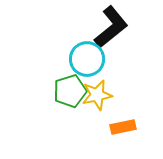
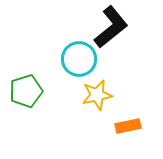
cyan circle: moved 8 px left
green pentagon: moved 44 px left
orange rectangle: moved 5 px right, 1 px up
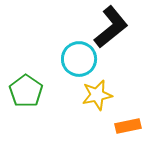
green pentagon: rotated 20 degrees counterclockwise
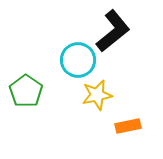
black L-shape: moved 2 px right, 4 px down
cyan circle: moved 1 px left, 1 px down
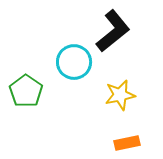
cyan circle: moved 4 px left, 2 px down
yellow star: moved 23 px right
orange rectangle: moved 1 px left, 17 px down
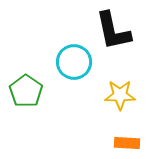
black L-shape: rotated 117 degrees clockwise
yellow star: rotated 12 degrees clockwise
orange rectangle: rotated 15 degrees clockwise
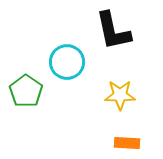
cyan circle: moved 7 px left
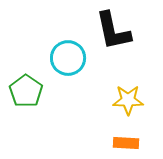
cyan circle: moved 1 px right, 4 px up
yellow star: moved 8 px right, 5 px down
orange rectangle: moved 1 px left
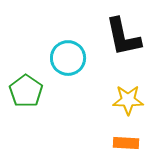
black L-shape: moved 10 px right, 6 px down
